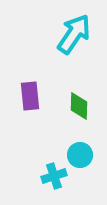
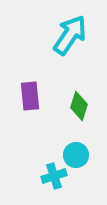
cyan arrow: moved 4 px left, 1 px down
green diamond: rotated 16 degrees clockwise
cyan circle: moved 4 px left
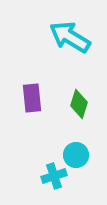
cyan arrow: moved 2 px down; rotated 93 degrees counterclockwise
purple rectangle: moved 2 px right, 2 px down
green diamond: moved 2 px up
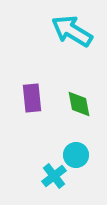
cyan arrow: moved 2 px right, 6 px up
green diamond: rotated 28 degrees counterclockwise
cyan cross: rotated 20 degrees counterclockwise
